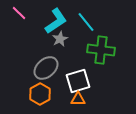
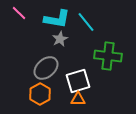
cyan L-shape: moved 1 px right, 2 px up; rotated 44 degrees clockwise
green cross: moved 7 px right, 6 px down
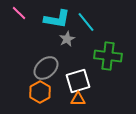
gray star: moved 7 px right
orange hexagon: moved 2 px up
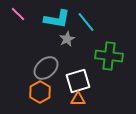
pink line: moved 1 px left, 1 px down
green cross: moved 1 px right
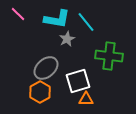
orange triangle: moved 8 px right
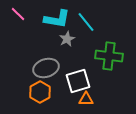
gray ellipse: rotated 25 degrees clockwise
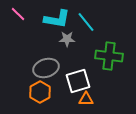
gray star: rotated 28 degrees clockwise
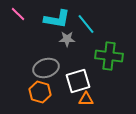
cyan line: moved 2 px down
orange hexagon: rotated 15 degrees counterclockwise
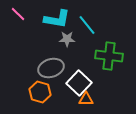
cyan line: moved 1 px right, 1 px down
gray ellipse: moved 5 px right
white square: moved 1 px right, 2 px down; rotated 30 degrees counterclockwise
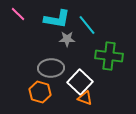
gray ellipse: rotated 15 degrees clockwise
white square: moved 1 px right, 1 px up
orange triangle: moved 1 px left, 1 px up; rotated 21 degrees clockwise
